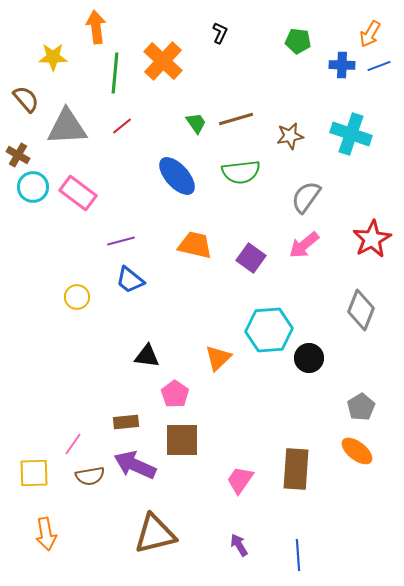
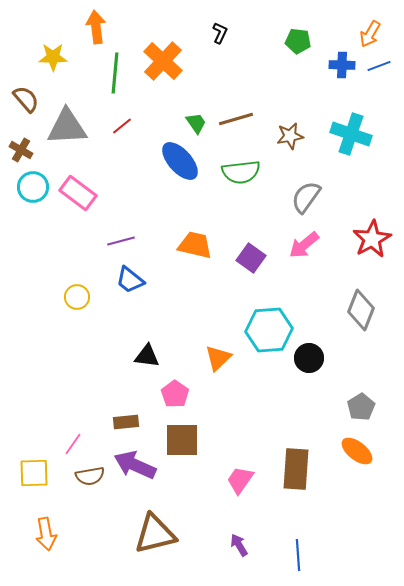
brown cross at (18, 155): moved 3 px right, 5 px up
blue ellipse at (177, 176): moved 3 px right, 15 px up
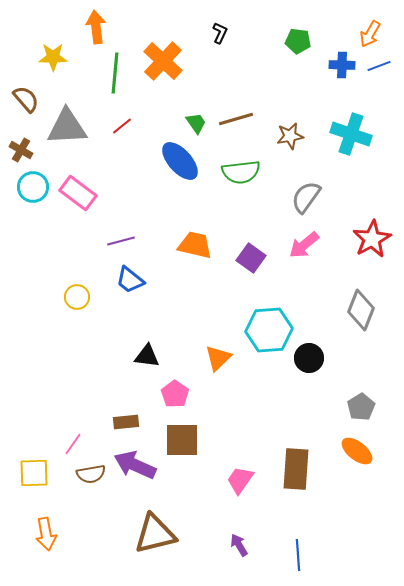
brown semicircle at (90, 476): moved 1 px right, 2 px up
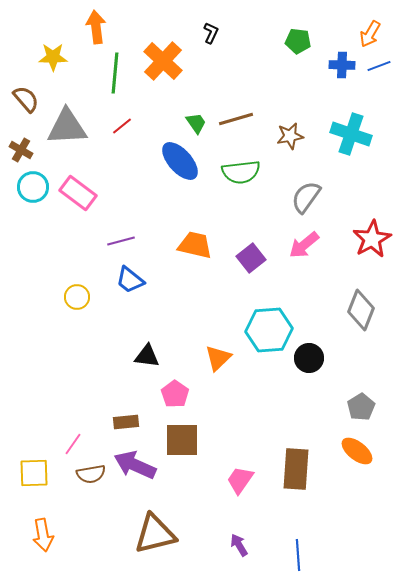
black L-shape at (220, 33): moved 9 px left
purple square at (251, 258): rotated 16 degrees clockwise
orange arrow at (46, 534): moved 3 px left, 1 px down
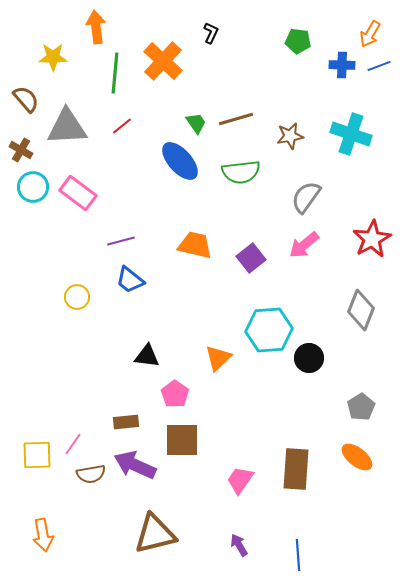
orange ellipse at (357, 451): moved 6 px down
yellow square at (34, 473): moved 3 px right, 18 px up
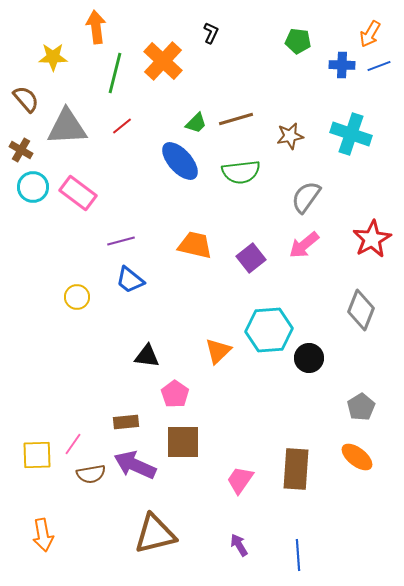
green line at (115, 73): rotated 9 degrees clockwise
green trapezoid at (196, 123): rotated 80 degrees clockwise
orange triangle at (218, 358): moved 7 px up
brown square at (182, 440): moved 1 px right, 2 px down
